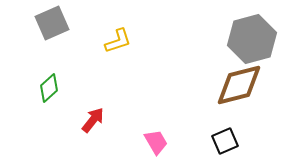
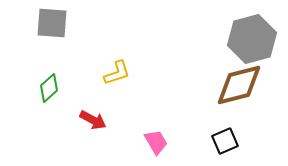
gray square: rotated 28 degrees clockwise
yellow L-shape: moved 1 px left, 32 px down
red arrow: rotated 80 degrees clockwise
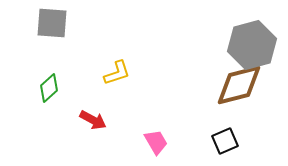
gray hexagon: moved 6 px down
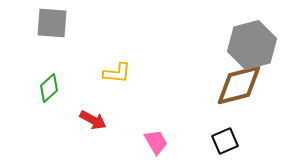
yellow L-shape: rotated 24 degrees clockwise
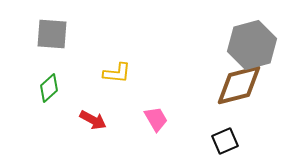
gray square: moved 11 px down
pink trapezoid: moved 23 px up
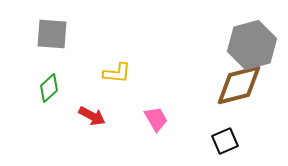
red arrow: moved 1 px left, 4 px up
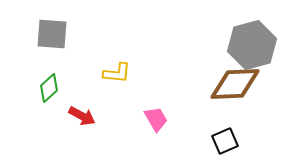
brown diamond: moved 4 px left, 1 px up; rotated 12 degrees clockwise
red arrow: moved 10 px left
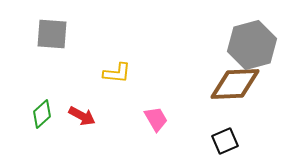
green diamond: moved 7 px left, 26 px down
